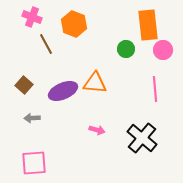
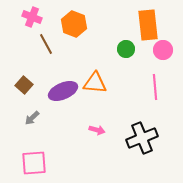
pink line: moved 2 px up
gray arrow: rotated 42 degrees counterclockwise
black cross: rotated 28 degrees clockwise
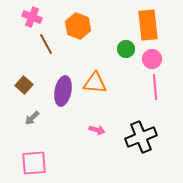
orange hexagon: moved 4 px right, 2 px down
pink circle: moved 11 px left, 9 px down
purple ellipse: rotated 56 degrees counterclockwise
black cross: moved 1 px left, 1 px up
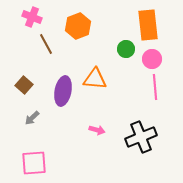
orange hexagon: rotated 20 degrees clockwise
orange triangle: moved 4 px up
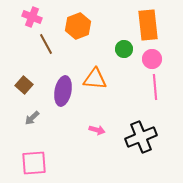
green circle: moved 2 px left
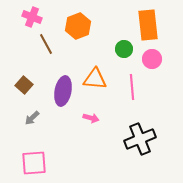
pink line: moved 23 px left
pink arrow: moved 6 px left, 12 px up
black cross: moved 1 px left, 2 px down
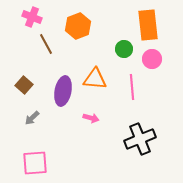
pink square: moved 1 px right
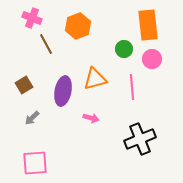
pink cross: moved 1 px down
orange triangle: rotated 20 degrees counterclockwise
brown square: rotated 18 degrees clockwise
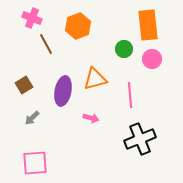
pink line: moved 2 px left, 8 px down
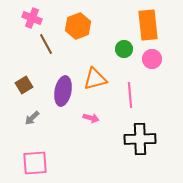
black cross: rotated 20 degrees clockwise
